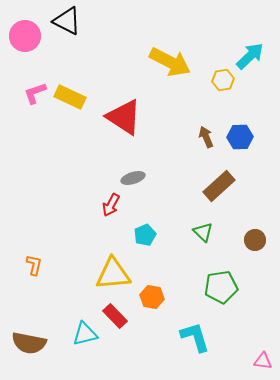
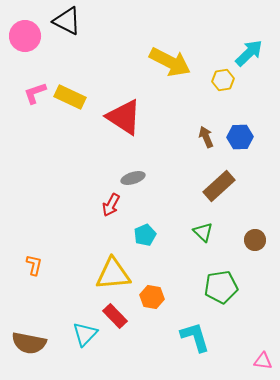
cyan arrow: moved 1 px left, 3 px up
cyan triangle: rotated 32 degrees counterclockwise
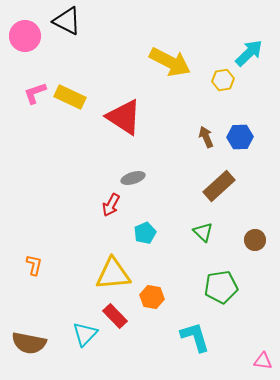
cyan pentagon: moved 2 px up
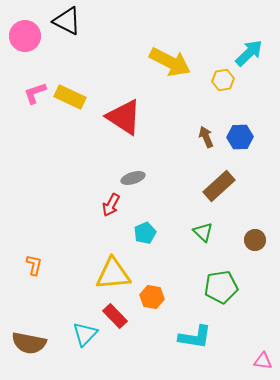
cyan L-shape: rotated 116 degrees clockwise
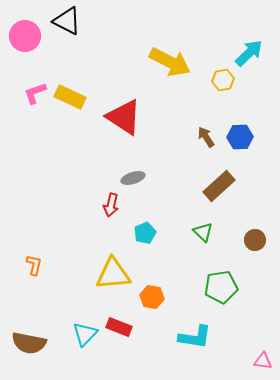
brown arrow: rotated 10 degrees counterclockwise
red arrow: rotated 15 degrees counterclockwise
red rectangle: moved 4 px right, 11 px down; rotated 25 degrees counterclockwise
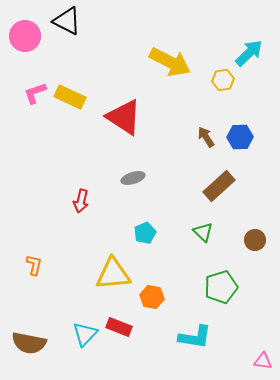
red arrow: moved 30 px left, 4 px up
green pentagon: rotated 8 degrees counterclockwise
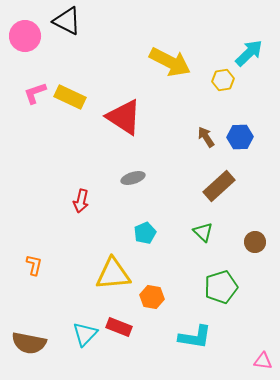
brown circle: moved 2 px down
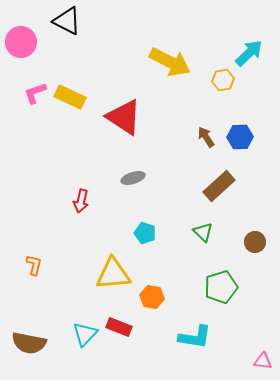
pink circle: moved 4 px left, 6 px down
cyan pentagon: rotated 30 degrees counterclockwise
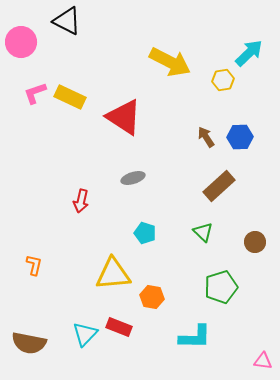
cyan L-shape: rotated 8 degrees counterclockwise
